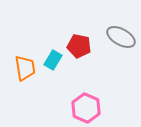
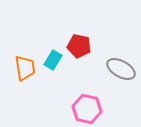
gray ellipse: moved 32 px down
pink hexagon: moved 1 px right, 1 px down; rotated 12 degrees counterclockwise
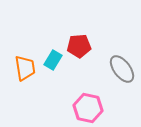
red pentagon: rotated 15 degrees counterclockwise
gray ellipse: moved 1 px right; rotated 24 degrees clockwise
pink hexagon: moved 1 px right, 1 px up
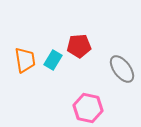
orange trapezoid: moved 8 px up
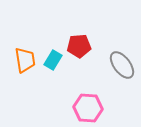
gray ellipse: moved 4 px up
pink hexagon: rotated 8 degrees counterclockwise
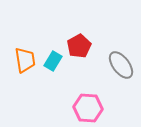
red pentagon: rotated 25 degrees counterclockwise
cyan rectangle: moved 1 px down
gray ellipse: moved 1 px left
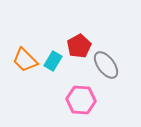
orange trapezoid: rotated 144 degrees clockwise
gray ellipse: moved 15 px left
pink hexagon: moved 7 px left, 8 px up
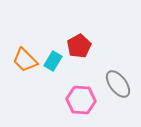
gray ellipse: moved 12 px right, 19 px down
